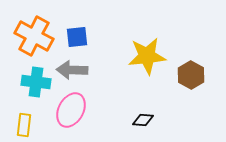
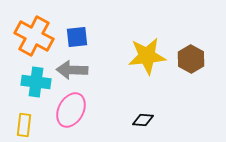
brown hexagon: moved 16 px up
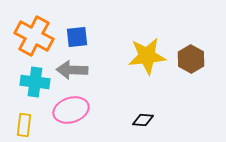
cyan cross: moved 1 px left
pink ellipse: rotated 44 degrees clockwise
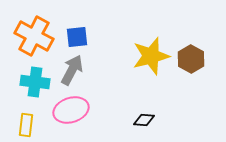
yellow star: moved 4 px right; rotated 9 degrees counterclockwise
gray arrow: rotated 116 degrees clockwise
black diamond: moved 1 px right
yellow rectangle: moved 2 px right
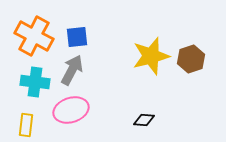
brown hexagon: rotated 12 degrees clockwise
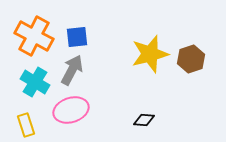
yellow star: moved 1 px left, 2 px up
cyan cross: rotated 24 degrees clockwise
yellow rectangle: rotated 25 degrees counterclockwise
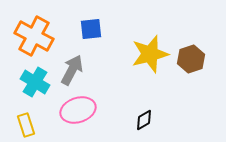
blue square: moved 14 px right, 8 px up
pink ellipse: moved 7 px right
black diamond: rotated 35 degrees counterclockwise
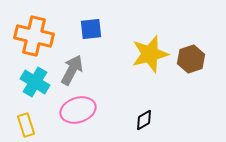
orange cross: rotated 15 degrees counterclockwise
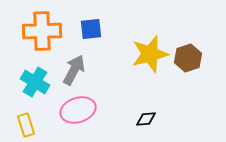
orange cross: moved 8 px right, 5 px up; rotated 15 degrees counterclockwise
brown hexagon: moved 3 px left, 1 px up
gray arrow: moved 2 px right
black diamond: moved 2 px right, 1 px up; rotated 25 degrees clockwise
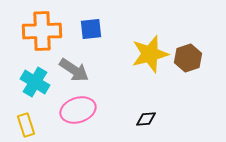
gray arrow: rotated 96 degrees clockwise
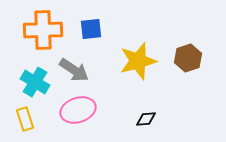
orange cross: moved 1 px right, 1 px up
yellow star: moved 12 px left, 7 px down
yellow rectangle: moved 1 px left, 6 px up
